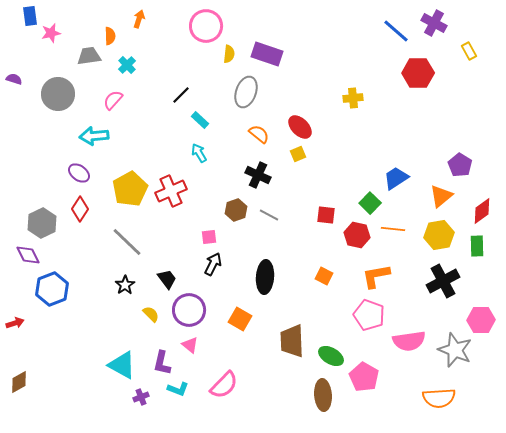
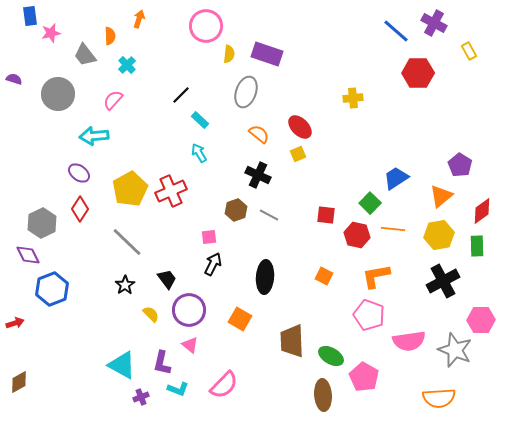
gray trapezoid at (89, 56): moved 4 px left, 1 px up; rotated 120 degrees counterclockwise
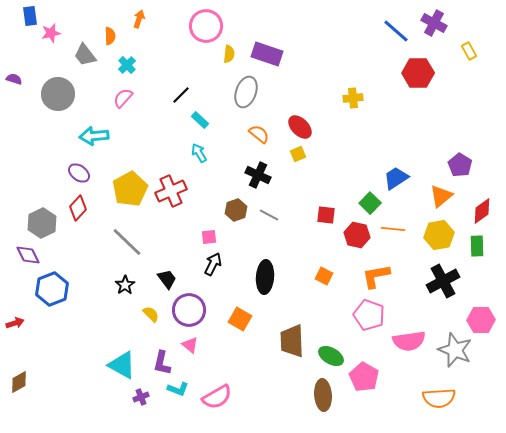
pink semicircle at (113, 100): moved 10 px right, 2 px up
red diamond at (80, 209): moved 2 px left, 1 px up; rotated 10 degrees clockwise
pink semicircle at (224, 385): moved 7 px left, 12 px down; rotated 16 degrees clockwise
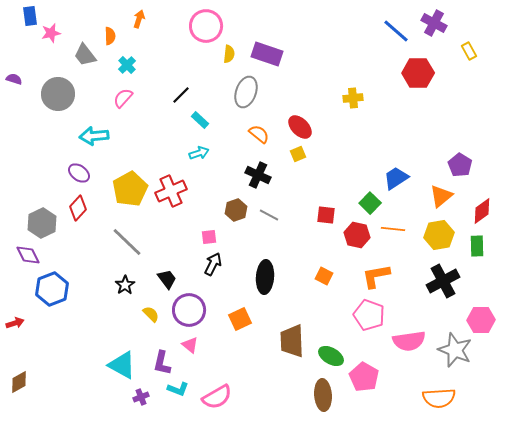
cyan arrow at (199, 153): rotated 102 degrees clockwise
orange square at (240, 319): rotated 35 degrees clockwise
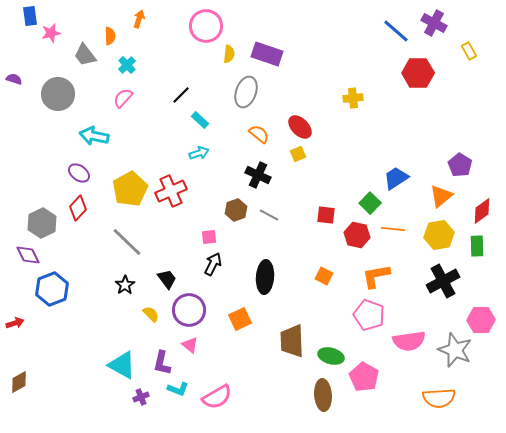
cyan arrow at (94, 136): rotated 16 degrees clockwise
green ellipse at (331, 356): rotated 15 degrees counterclockwise
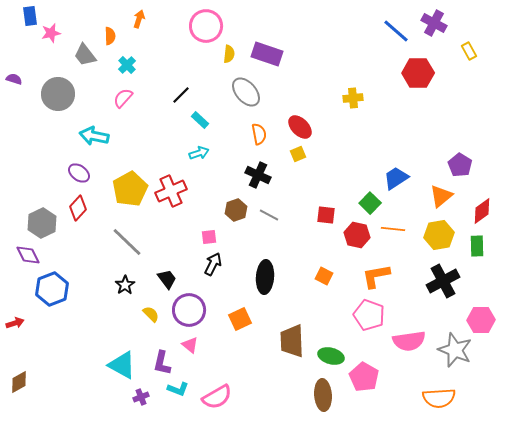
gray ellipse at (246, 92): rotated 60 degrees counterclockwise
orange semicircle at (259, 134): rotated 40 degrees clockwise
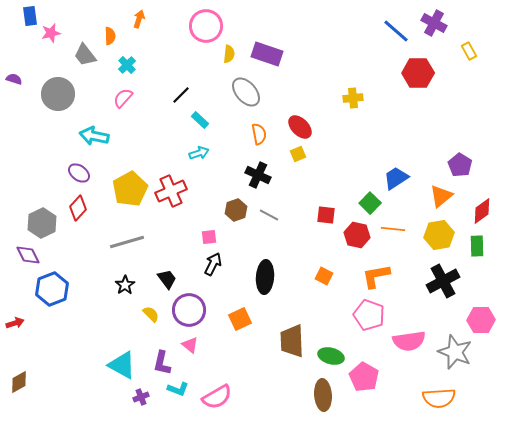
gray line at (127, 242): rotated 60 degrees counterclockwise
gray star at (455, 350): moved 2 px down
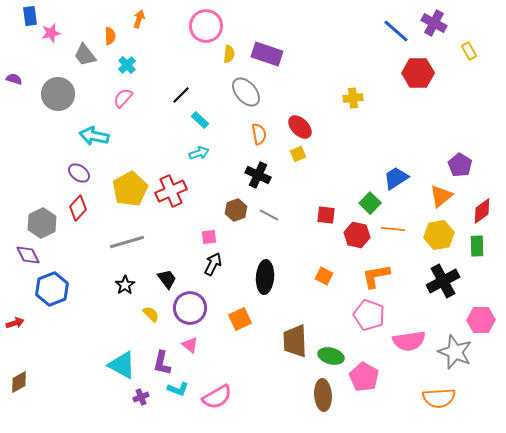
purple circle at (189, 310): moved 1 px right, 2 px up
brown trapezoid at (292, 341): moved 3 px right
